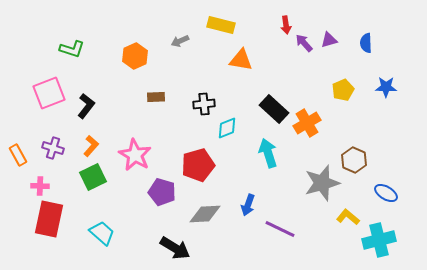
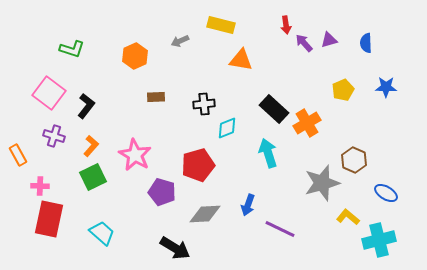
pink square: rotated 32 degrees counterclockwise
purple cross: moved 1 px right, 12 px up
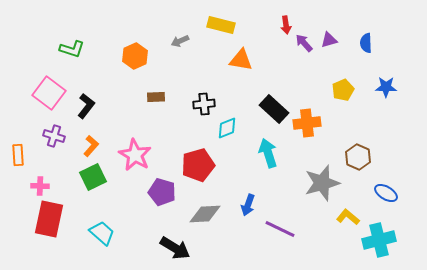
orange cross: rotated 24 degrees clockwise
orange rectangle: rotated 25 degrees clockwise
brown hexagon: moved 4 px right, 3 px up
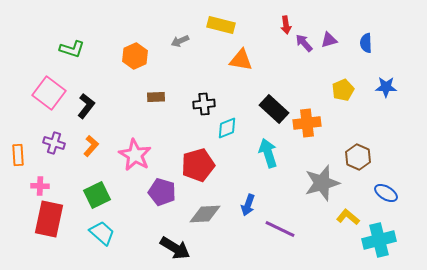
purple cross: moved 7 px down
green square: moved 4 px right, 18 px down
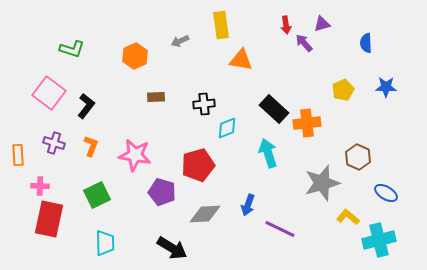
yellow rectangle: rotated 68 degrees clockwise
purple triangle: moved 7 px left, 16 px up
orange L-shape: rotated 20 degrees counterclockwise
pink star: rotated 20 degrees counterclockwise
cyan trapezoid: moved 3 px right, 10 px down; rotated 48 degrees clockwise
black arrow: moved 3 px left
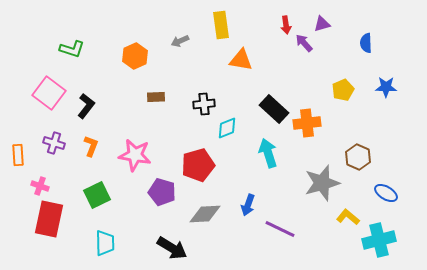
pink cross: rotated 18 degrees clockwise
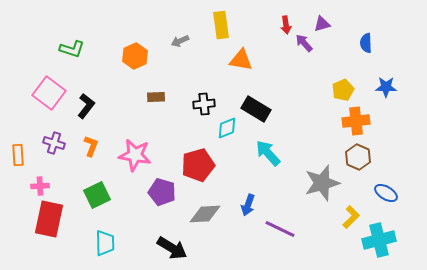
black rectangle: moved 18 px left; rotated 12 degrees counterclockwise
orange cross: moved 49 px right, 2 px up
cyan arrow: rotated 24 degrees counterclockwise
pink cross: rotated 24 degrees counterclockwise
yellow L-shape: moved 3 px right; rotated 95 degrees clockwise
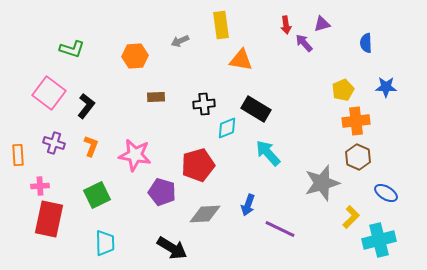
orange hexagon: rotated 20 degrees clockwise
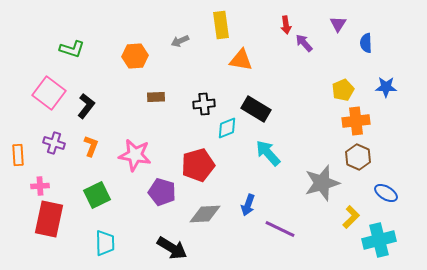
purple triangle: moved 16 px right; rotated 42 degrees counterclockwise
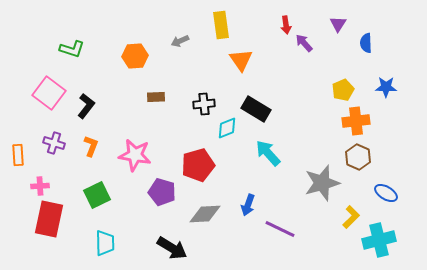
orange triangle: rotated 45 degrees clockwise
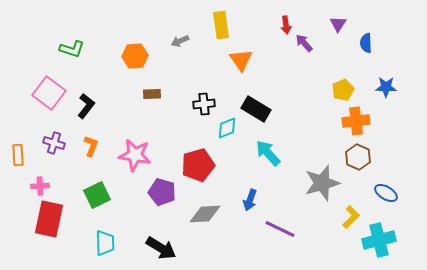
brown rectangle: moved 4 px left, 3 px up
blue arrow: moved 2 px right, 5 px up
black arrow: moved 11 px left
